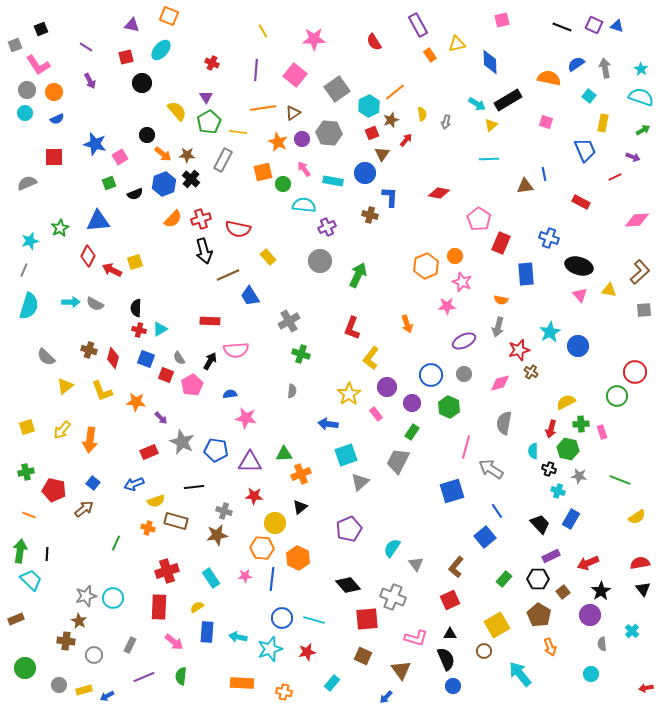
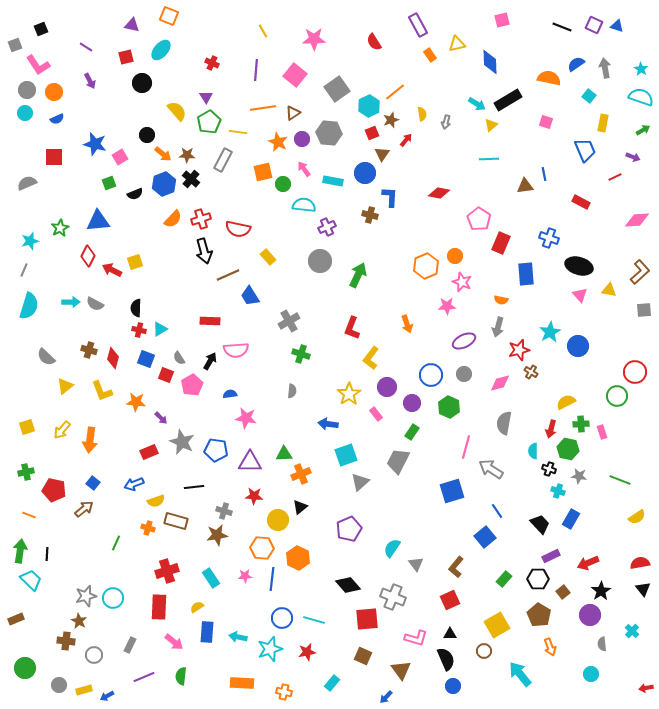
yellow circle at (275, 523): moved 3 px right, 3 px up
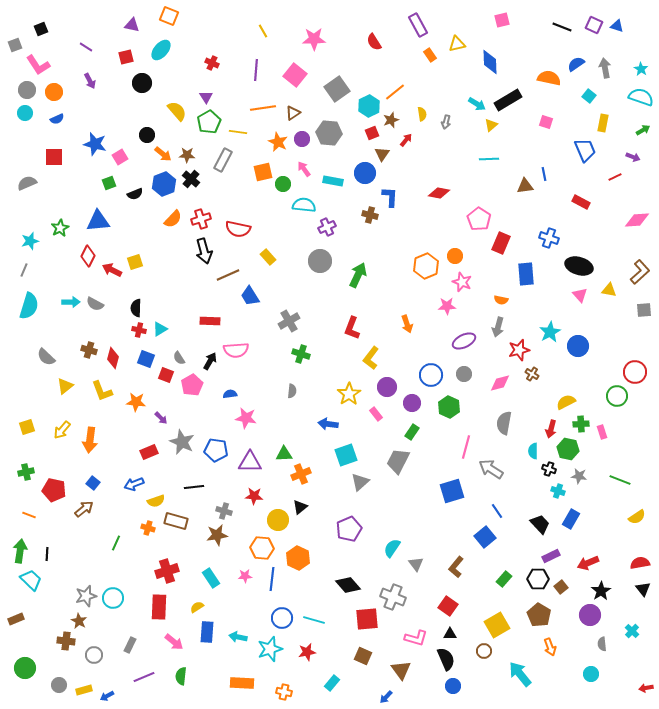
brown cross at (531, 372): moved 1 px right, 2 px down
brown square at (563, 592): moved 2 px left, 5 px up
red square at (450, 600): moved 2 px left, 6 px down; rotated 30 degrees counterclockwise
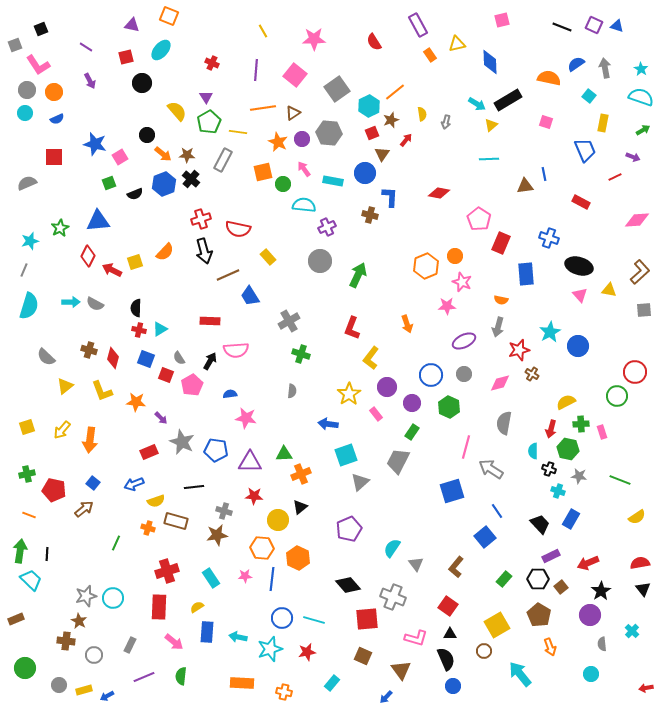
orange semicircle at (173, 219): moved 8 px left, 33 px down
green cross at (26, 472): moved 1 px right, 2 px down
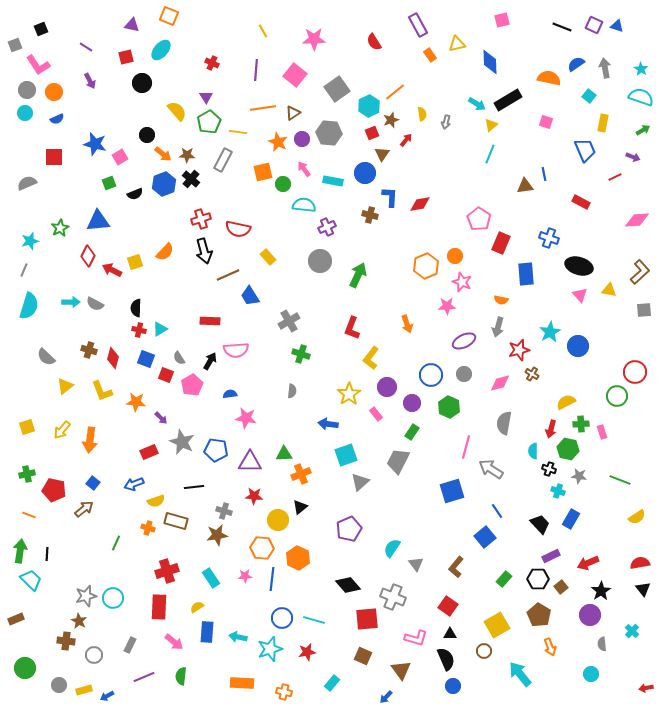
cyan line at (489, 159): moved 1 px right, 5 px up; rotated 66 degrees counterclockwise
red diamond at (439, 193): moved 19 px left, 11 px down; rotated 20 degrees counterclockwise
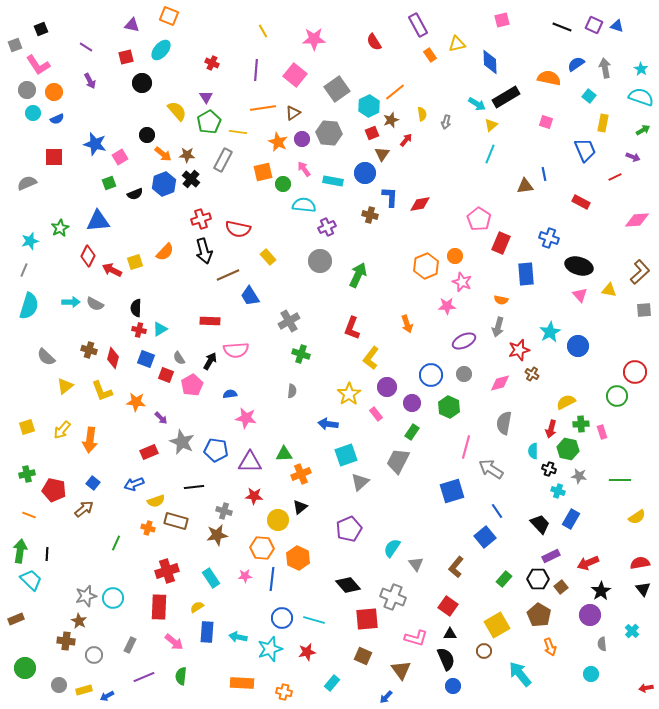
black rectangle at (508, 100): moved 2 px left, 3 px up
cyan circle at (25, 113): moved 8 px right
green line at (620, 480): rotated 20 degrees counterclockwise
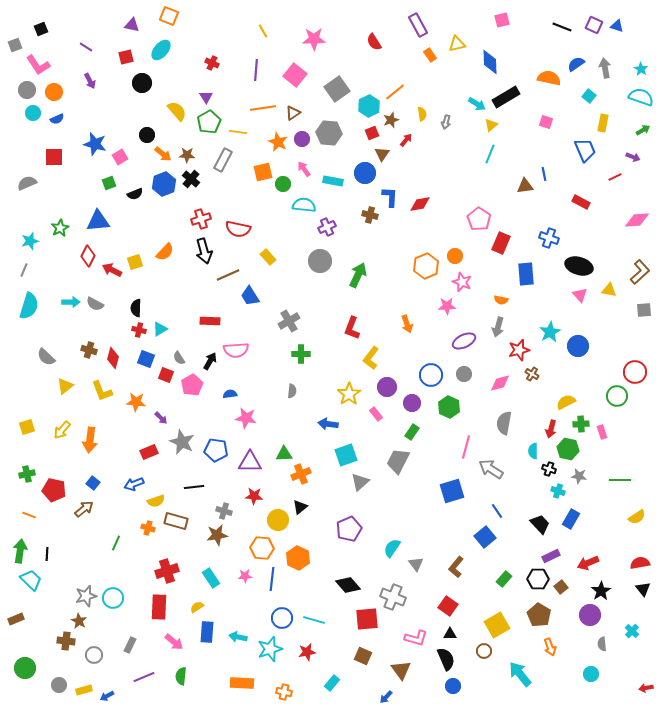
green cross at (301, 354): rotated 18 degrees counterclockwise
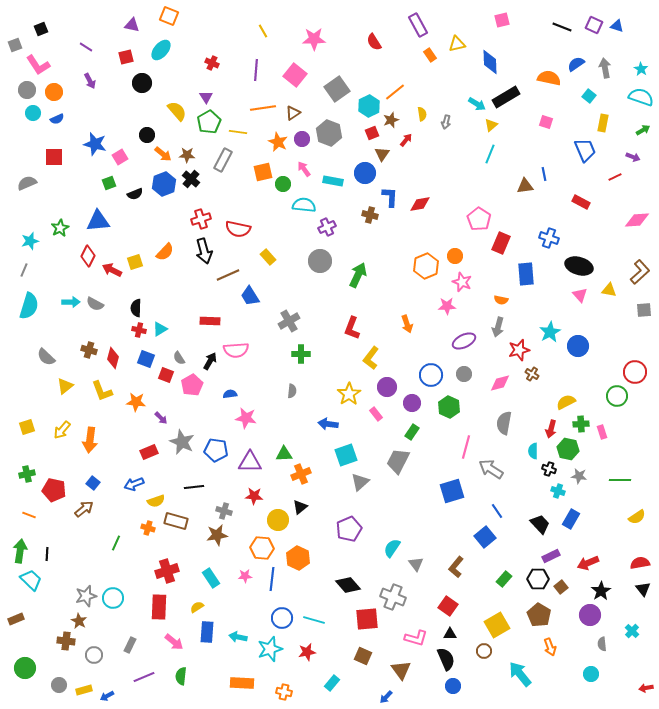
gray hexagon at (329, 133): rotated 15 degrees clockwise
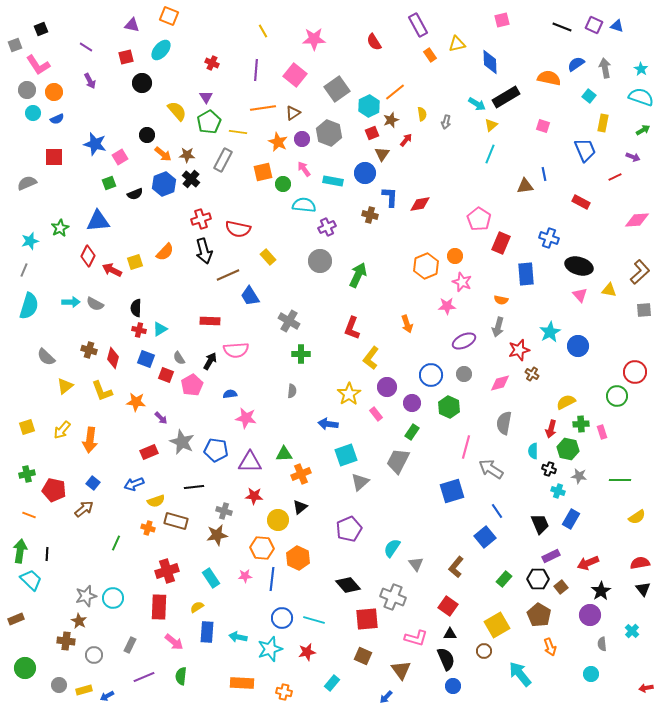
pink square at (546, 122): moved 3 px left, 4 px down
gray cross at (289, 321): rotated 30 degrees counterclockwise
black trapezoid at (540, 524): rotated 20 degrees clockwise
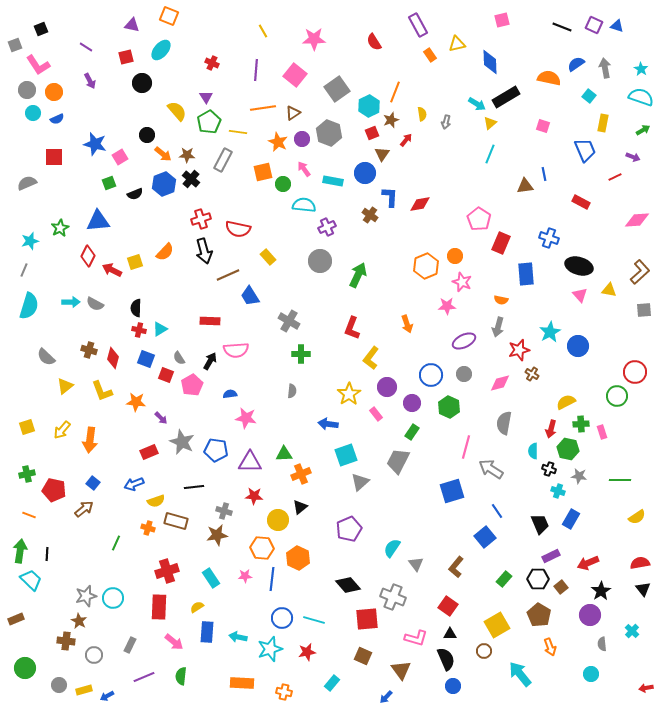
orange line at (395, 92): rotated 30 degrees counterclockwise
yellow triangle at (491, 125): moved 1 px left, 2 px up
brown cross at (370, 215): rotated 21 degrees clockwise
